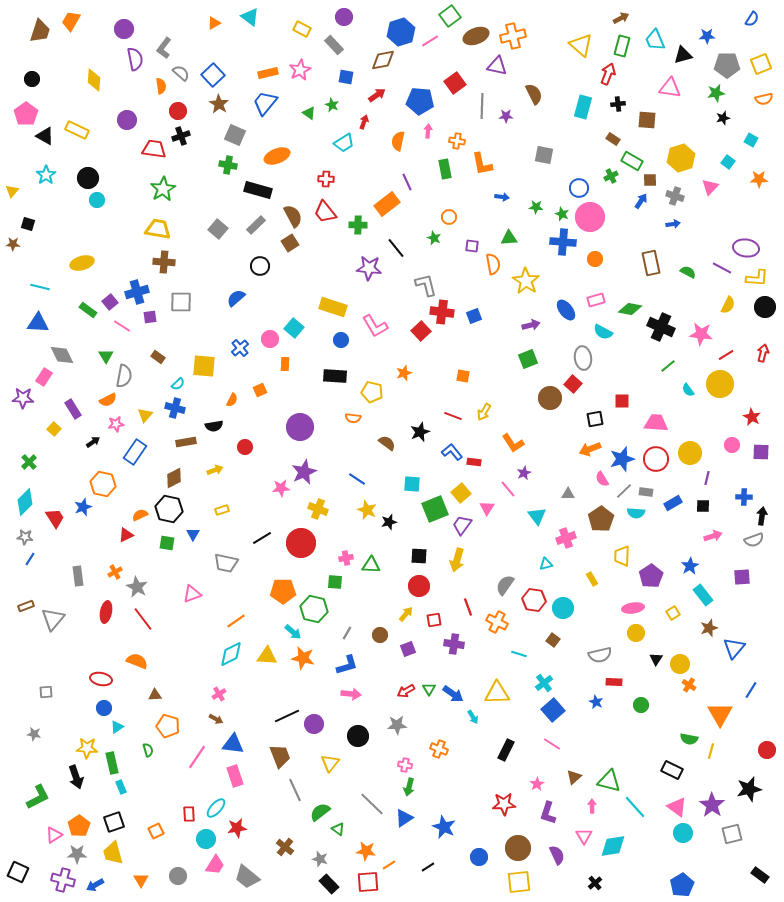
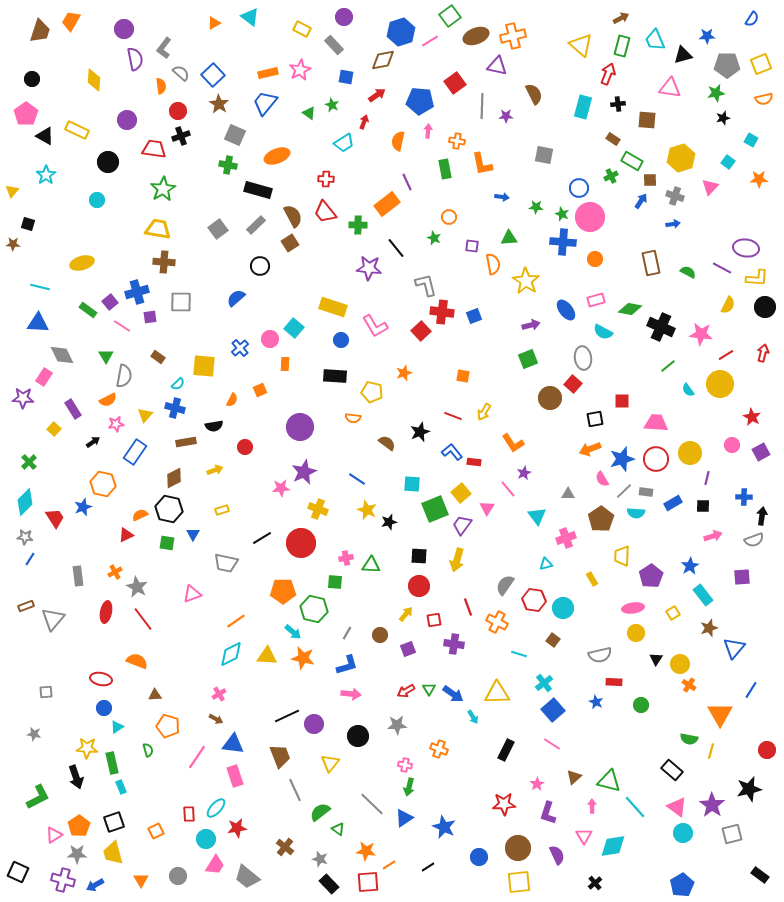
black circle at (88, 178): moved 20 px right, 16 px up
gray square at (218, 229): rotated 12 degrees clockwise
purple square at (761, 452): rotated 30 degrees counterclockwise
black rectangle at (672, 770): rotated 15 degrees clockwise
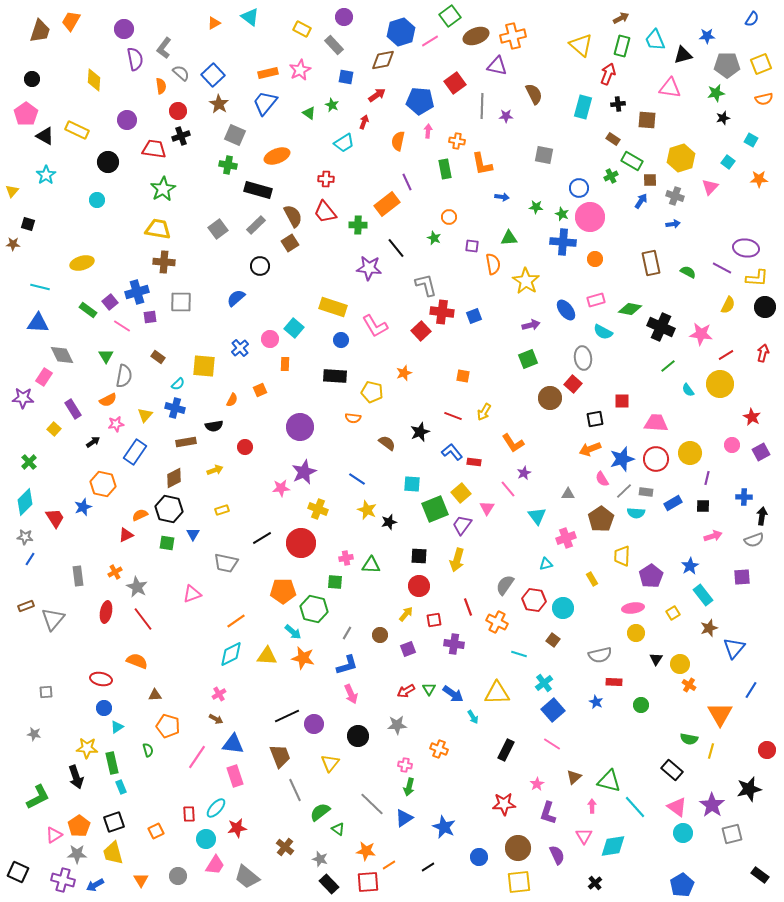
pink arrow at (351, 694): rotated 60 degrees clockwise
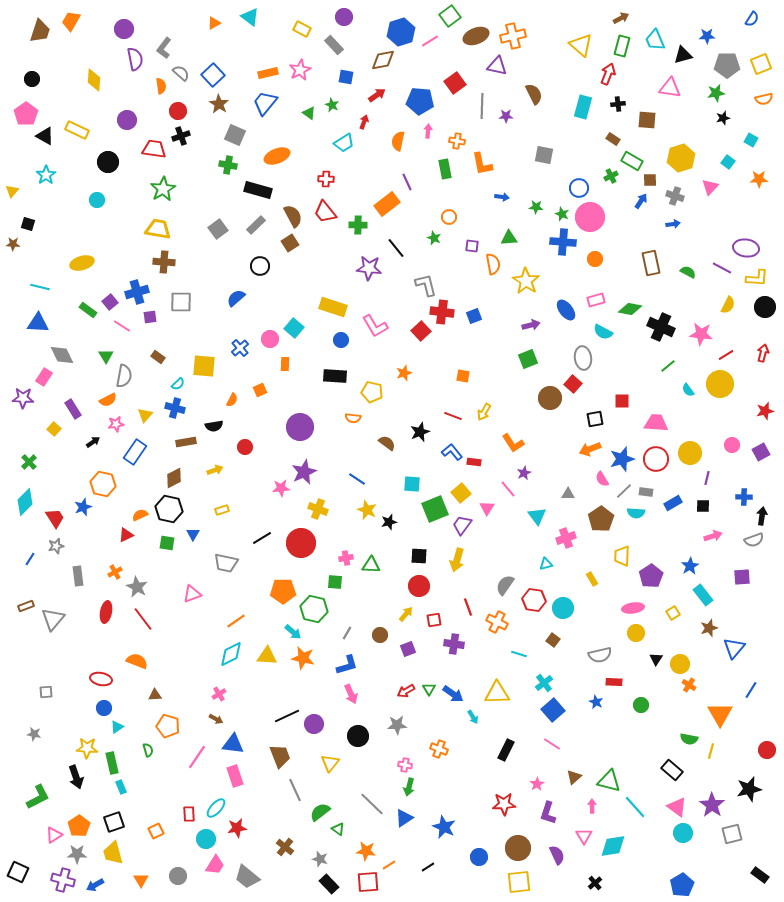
red star at (752, 417): moved 13 px right, 6 px up; rotated 30 degrees clockwise
gray star at (25, 537): moved 31 px right, 9 px down; rotated 21 degrees counterclockwise
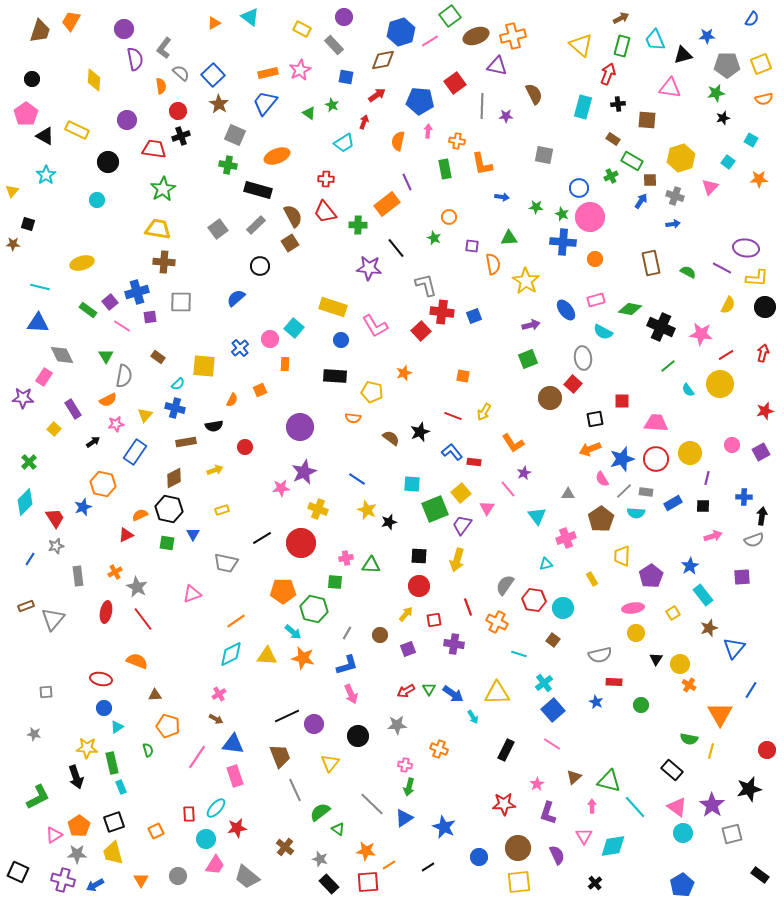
brown semicircle at (387, 443): moved 4 px right, 5 px up
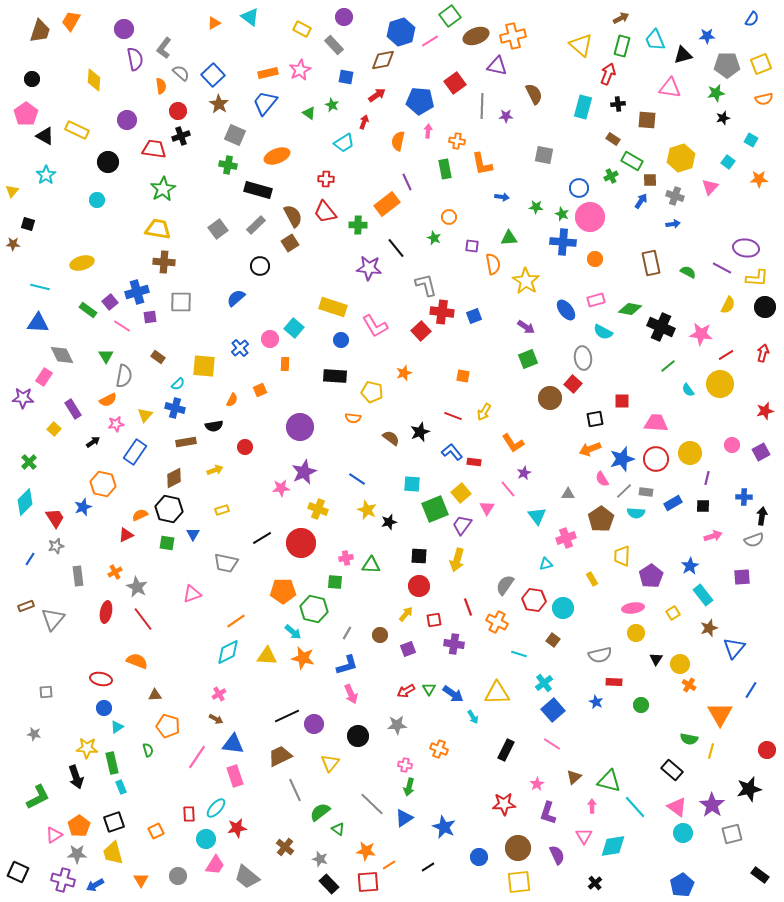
purple arrow at (531, 325): moved 5 px left, 2 px down; rotated 48 degrees clockwise
cyan diamond at (231, 654): moved 3 px left, 2 px up
brown trapezoid at (280, 756): rotated 95 degrees counterclockwise
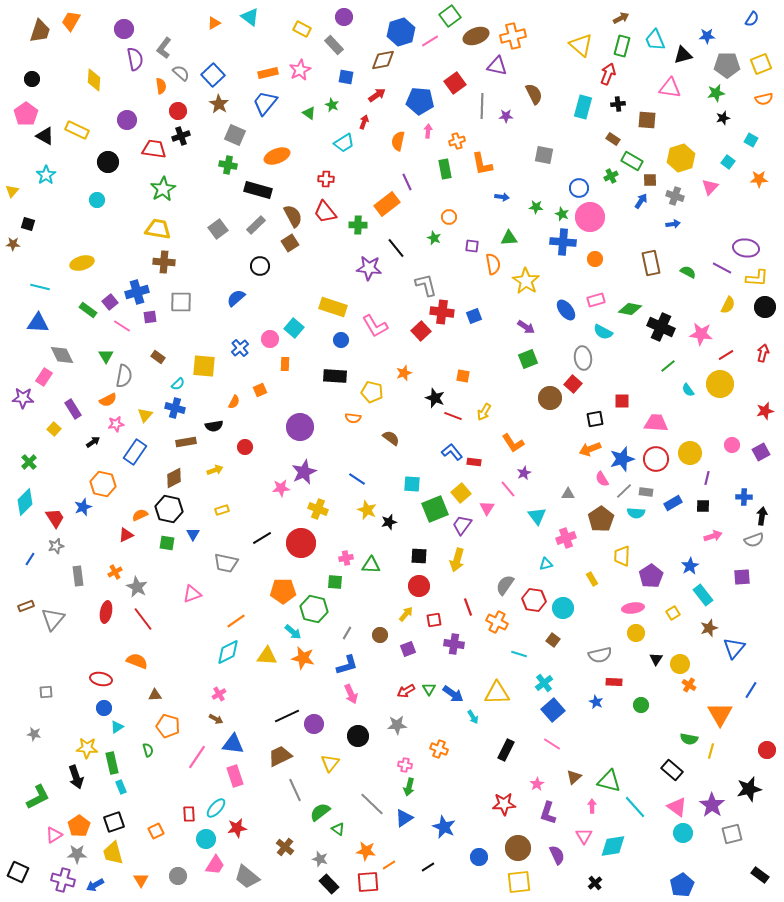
orange cross at (457, 141): rotated 28 degrees counterclockwise
orange semicircle at (232, 400): moved 2 px right, 2 px down
black star at (420, 432): moved 15 px right, 34 px up; rotated 30 degrees counterclockwise
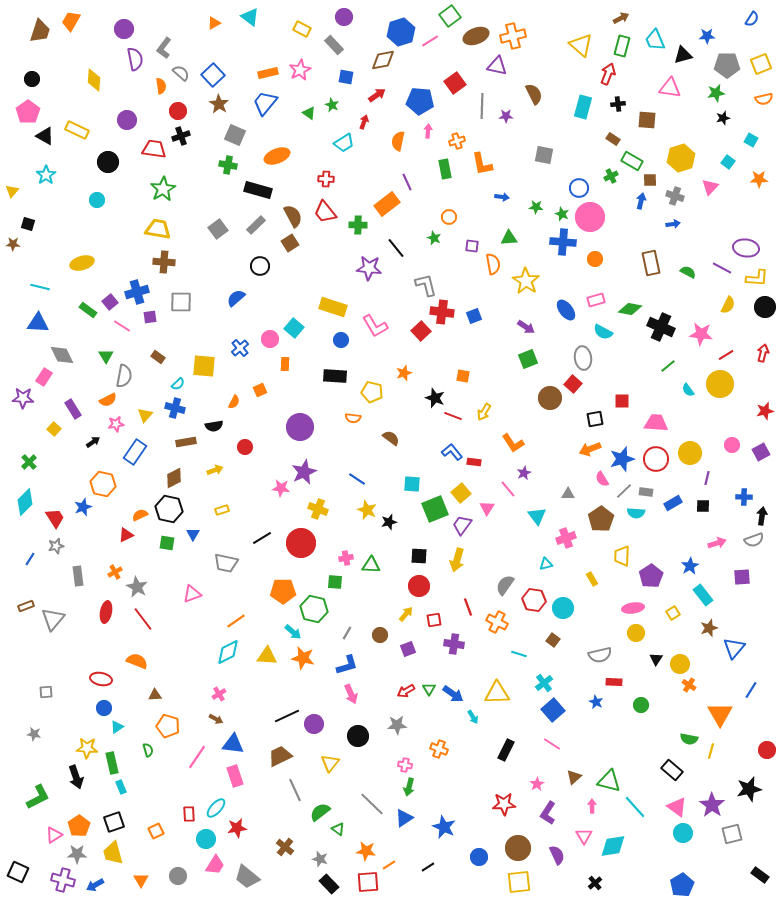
pink pentagon at (26, 114): moved 2 px right, 2 px up
blue arrow at (641, 201): rotated 21 degrees counterclockwise
pink star at (281, 488): rotated 12 degrees clockwise
pink arrow at (713, 536): moved 4 px right, 7 px down
purple L-shape at (548, 813): rotated 15 degrees clockwise
